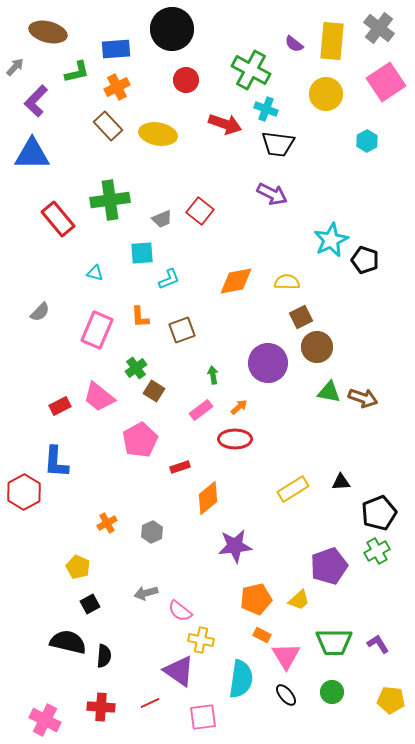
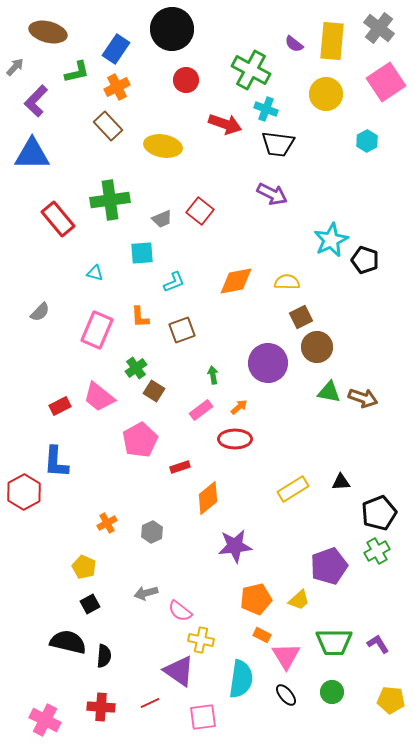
blue rectangle at (116, 49): rotated 52 degrees counterclockwise
yellow ellipse at (158, 134): moved 5 px right, 12 px down
cyan L-shape at (169, 279): moved 5 px right, 3 px down
yellow pentagon at (78, 567): moved 6 px right
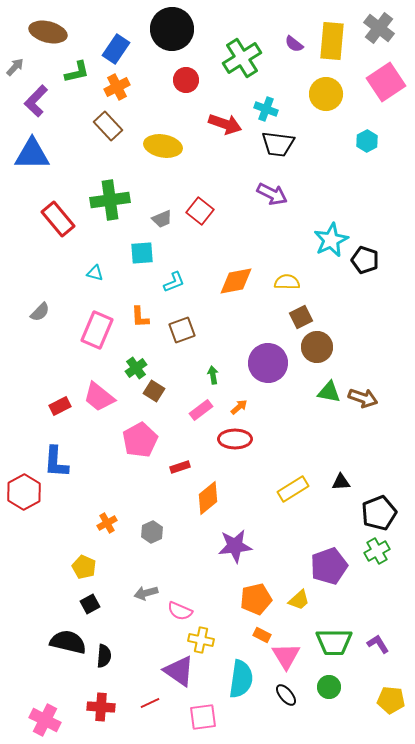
green cross at (251, 70): moved 9 px left, 12 px up; rotated 30 degrees clockwise
pink semicircle at (180, 611): rotated 15 degrees counterclockwise
green circle at (332, 692): moved 3 px left, 5 px up
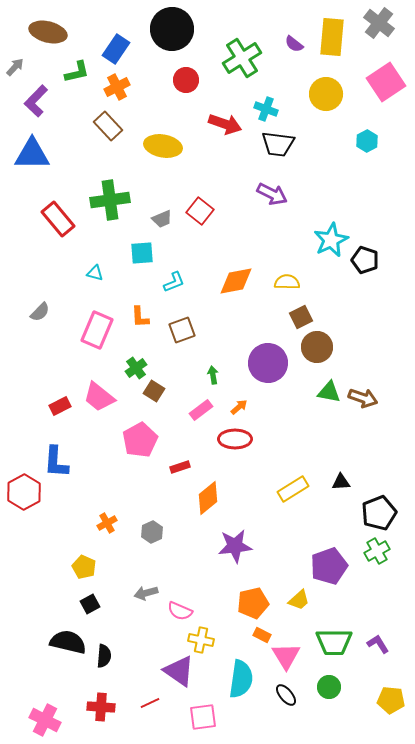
gray cross at (379, 28): moved 5 px up
yellow rectangle at (332, 41): moved 4 px up
orange pentagon at (256, 599): moved 3 px left, 4 px down
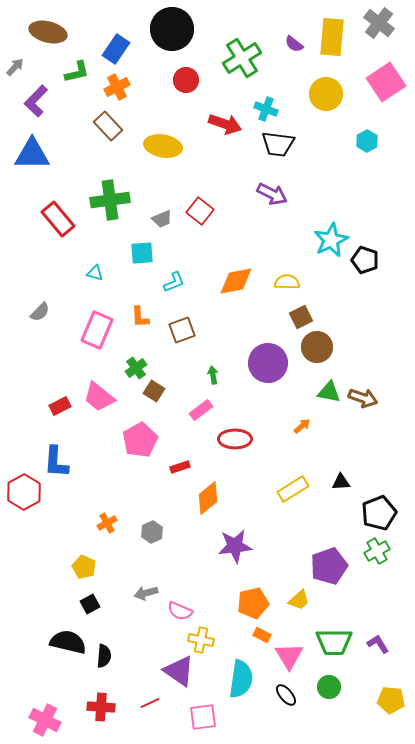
orange arrow at (239, 407): moved 63 px right, 19 px down
pink triangle at (286, 656): moved 3 px right
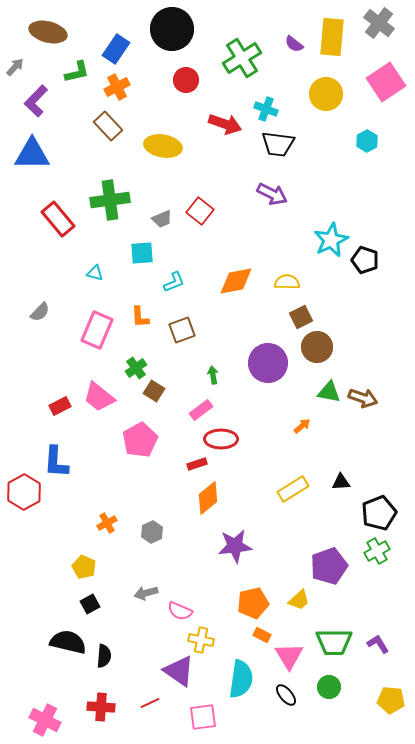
red ellipse at (235, 439): moved 14 px left
red rectangle at (180, 467): moved 17 px right, 3 px up
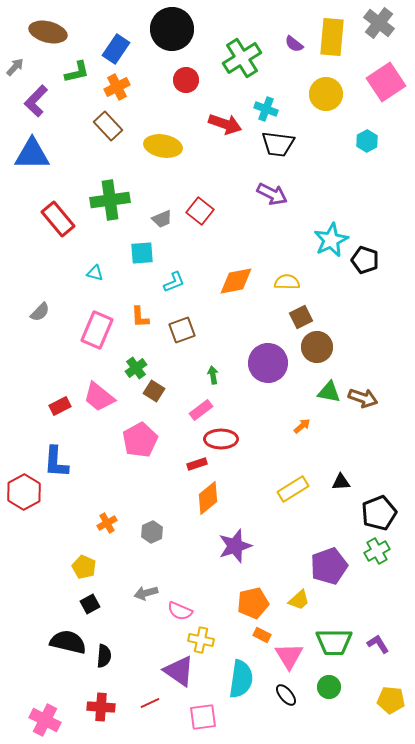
purple star at (235, 546): rotated 12 degrees counterclockwise
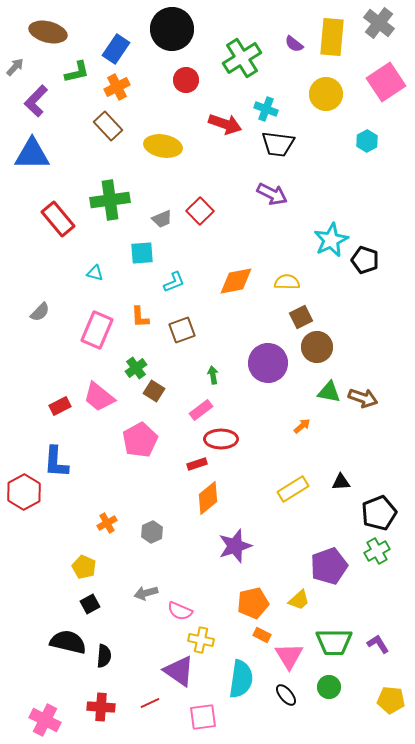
red square at (200, 211): rotated 8 degrees clockwise
